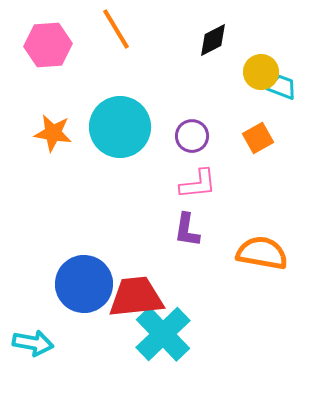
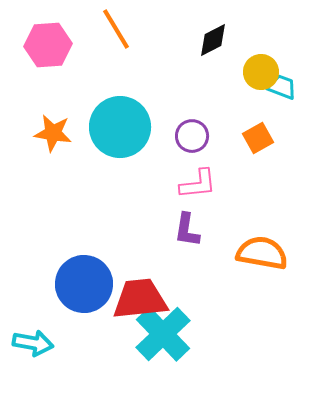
red trapezoid: moved 4 px right, 2 px down
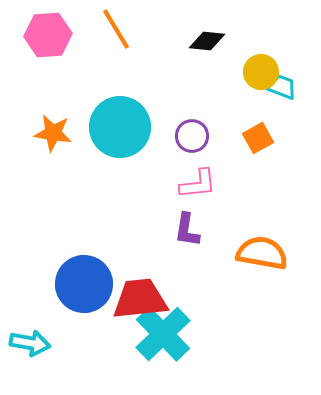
black diamond: moved 6 px left, 1 px down; rotated 33 degrees clockwise
pink hexagon: moved 10 px up
cyan arrow: moved 3 px left
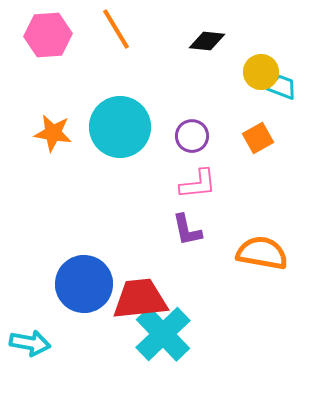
purple L-shape: rotated 21 degrees counterclockwise
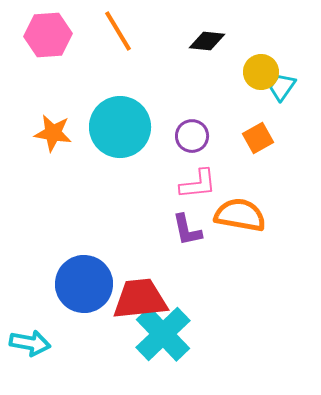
orange line: moved 2 px right, 2 px down
cyan trapezoid: rotated 76 degrees counterclockwise
orange semicircle: moved 22 px left, 38 px up
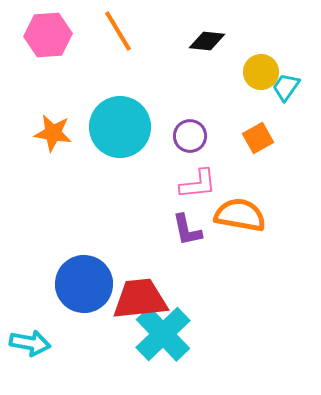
cyan trapezoid: moved 4 px right
purple circle: moved 2 px left
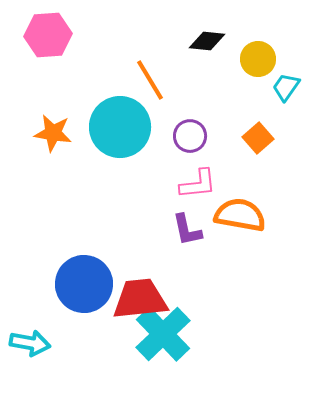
orange line: moved 32 px right, 49 px down
yellow circle: moved 3 px left, 13 px up
orange square: rotated 12 degrees counterclockwise
